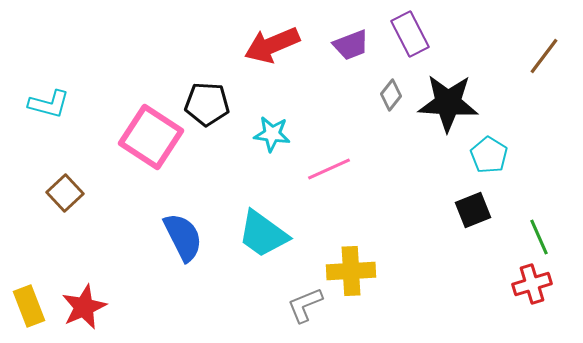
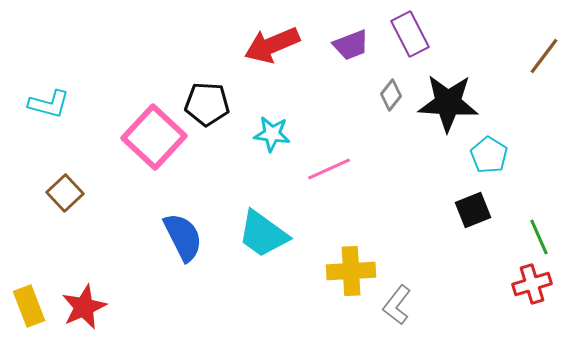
pink square: moved 3 px right; rotated 10 degrees clockwise
gray L-shape: moved 92 px right; rotated 30 degrees counterclockwise
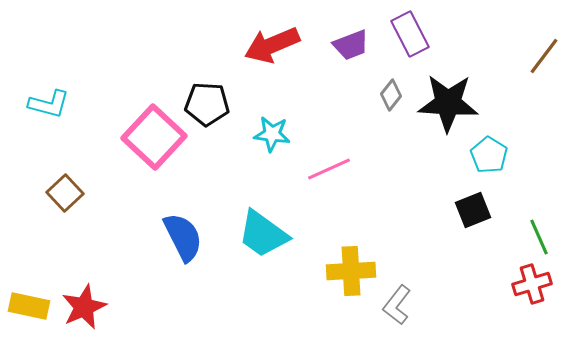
yellow rectangle: rotated 57 degrees counterclockwise
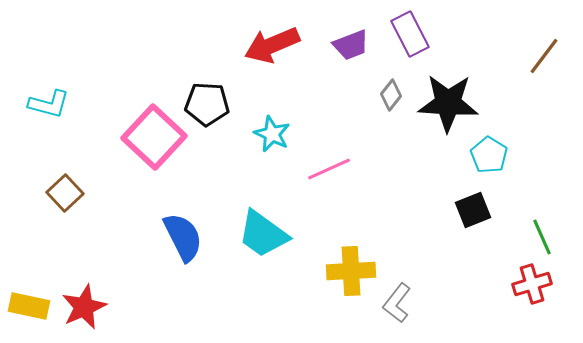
cyan star: rotated 18 degrees clockwise
green line: moved 3 px right
gray L-shape: moved 2 px up
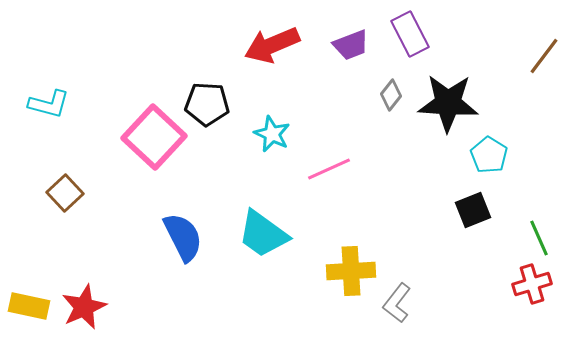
green line: moved 3 px left, 1 px down
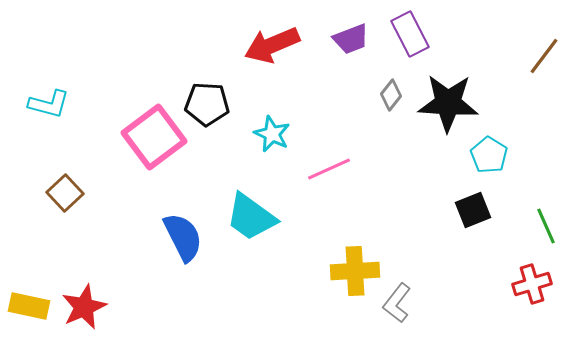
purple trapezoid: moved 6 px up
pink square: rotated 10 degrees clockwise
cyan trapezoid: moved 12 px left, 17 px up
green line: moved 7 px right, 12 px up
yellow cross: moved 4 px right
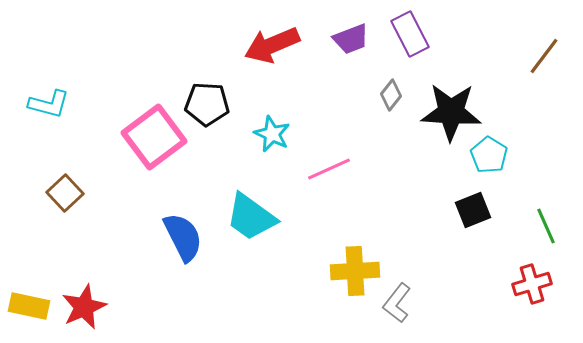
black star: moved 3 px right, 9 px down
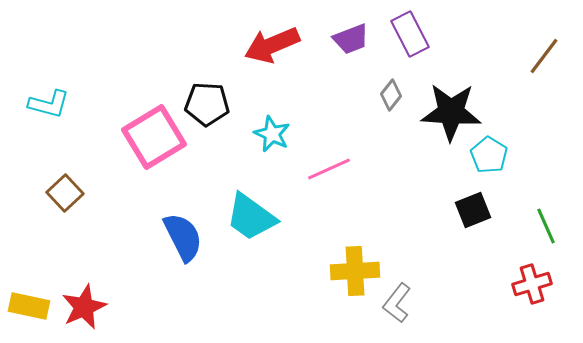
pink square: rotated 6 degrees clockwise
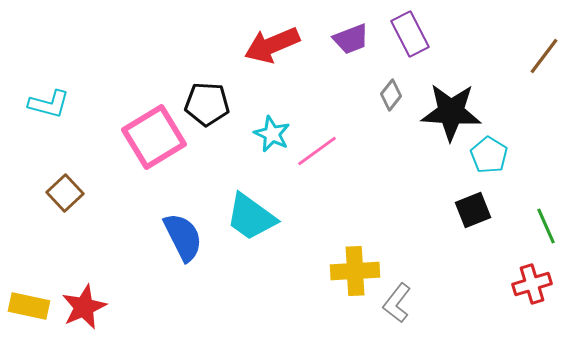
pink line: moved 12 px left, 18 px up; rotated 12 degrees counterclockwise
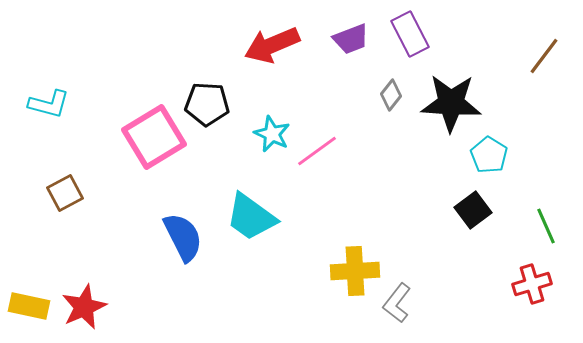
black star: moved 9 px up
brown square: rotated 15 degrees clockwise
black square: rotated 15 degrees counterclockwise
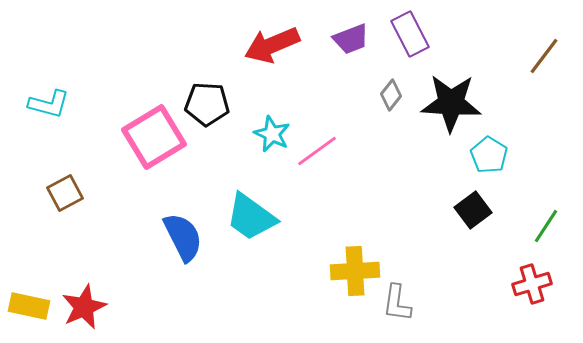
green line: rotated 57 degrees clockwise
gray L-shape: rotated 30 degrees counterclockwise
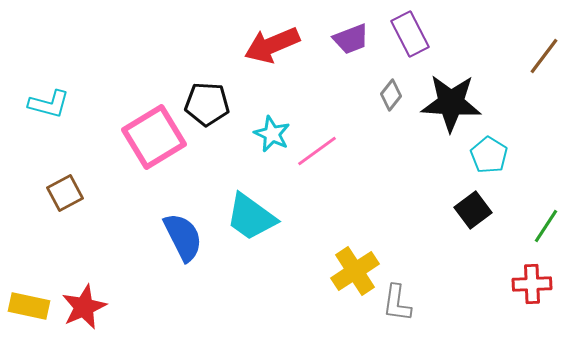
yellow cross: rotated 30 degrees counterclockwise
red cross: rotated 15 degrees clockwise
